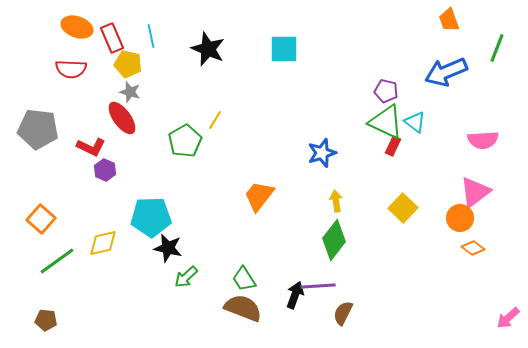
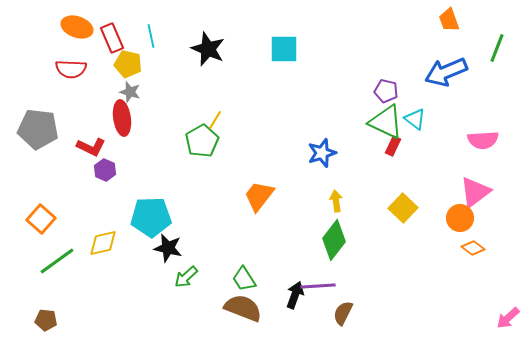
red ellipse at (122, 118): rotated 28 degrees clockwise
cyan triangle at (415, 122): moved 3 px up
green pentagon at (185, 141): moved 17 px right
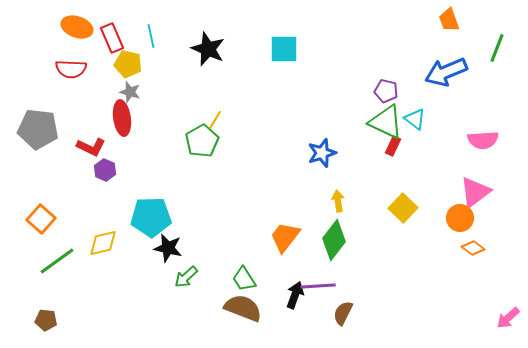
orange trapezoid at (259, 196): moved 26 px right, 41 px down
yellow arrow at (336, 201): moved 2 px right
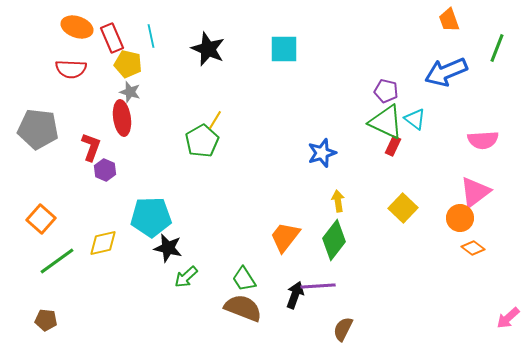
red L-shape at (91, 147): rotated 96 degrees counterclockwise
brown semicircle at (343, 313): moved 16 px down
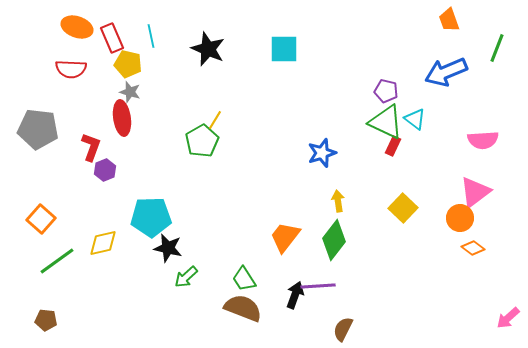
purple hexagon at (105, 170): rotated 15 degrees clockwise
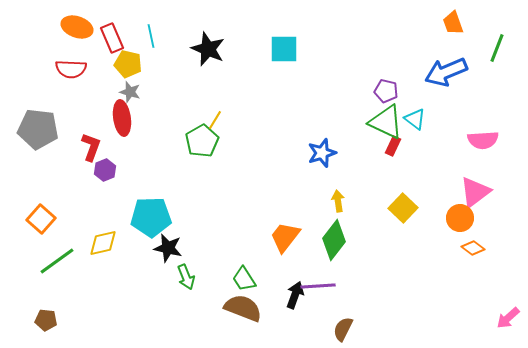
orange trapezoid at (449, 20): moved 4 px right, 3 px down
green arrow at (186, 277): rotated 70 degrees counterclockwise
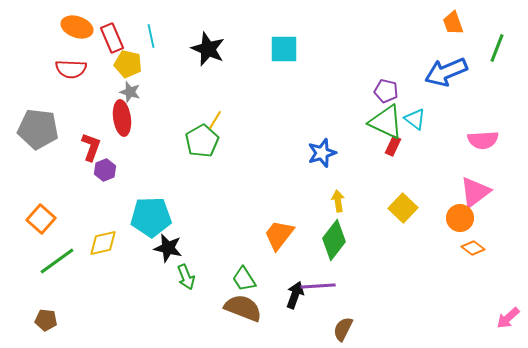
orange trapezoid at (285, 237): moved 6 px left, 2 px up
